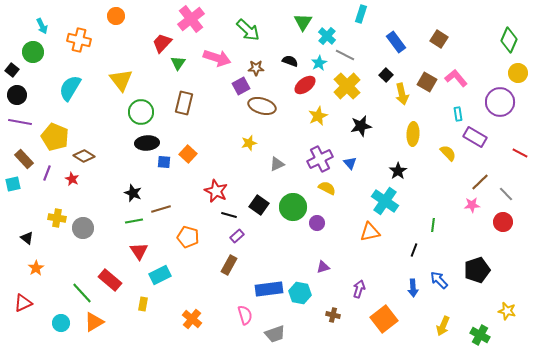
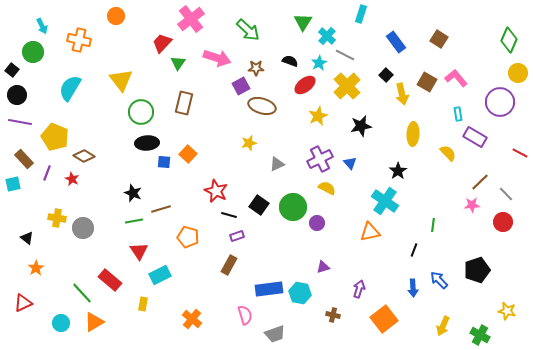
purple rectangle at (237, 236): rotated 24 degrees clockwise
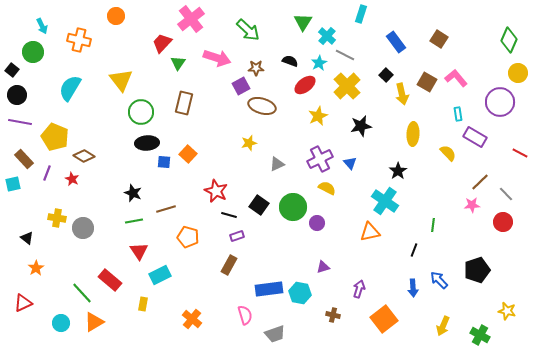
brown line at (161, 209): moved 5 px right
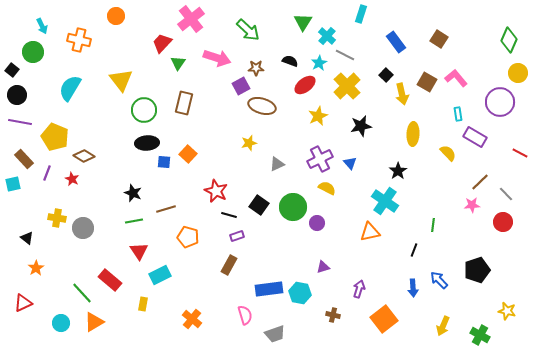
green circle at (141, 112): moved 3 px right, 2 px up
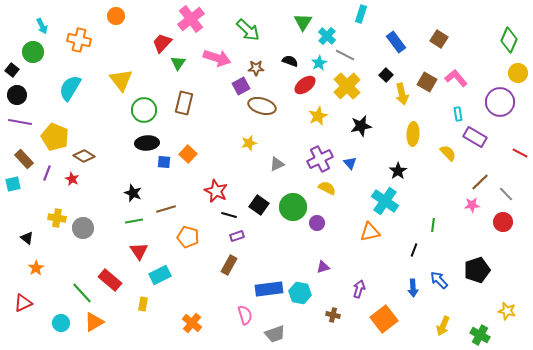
orange cross at (192, 319): moved 4 px down
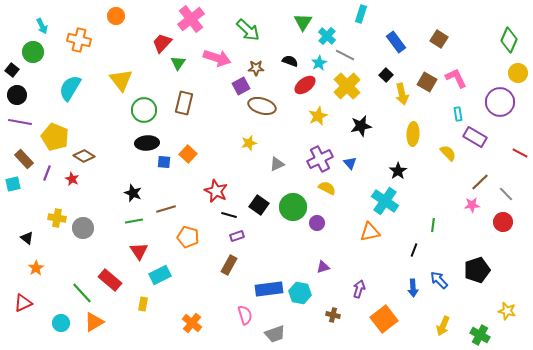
pink L-shape at (456, 78): rotated 15 degrees clockwise
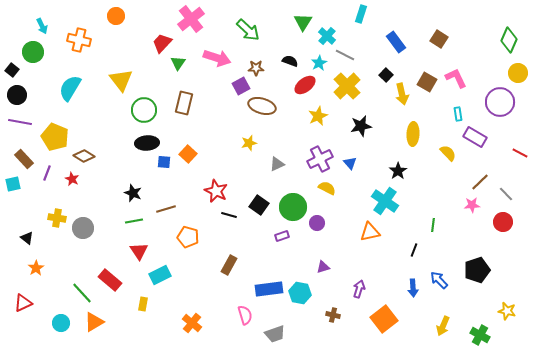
purple rectangle at (237, 236): moved 45 px right
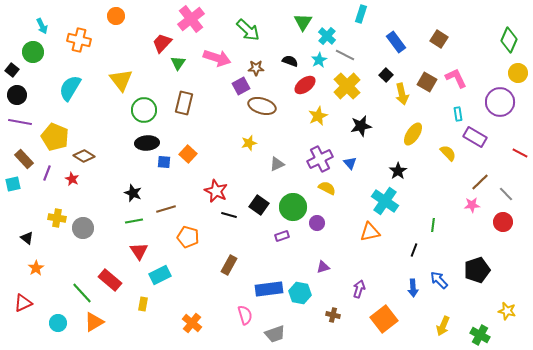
cyan star at (319, 63): moved 3 px up
yellow ellipse at (413, 134): rotated 30 degrees clockwise
cyan circle at (61, 323): moved 3 px left
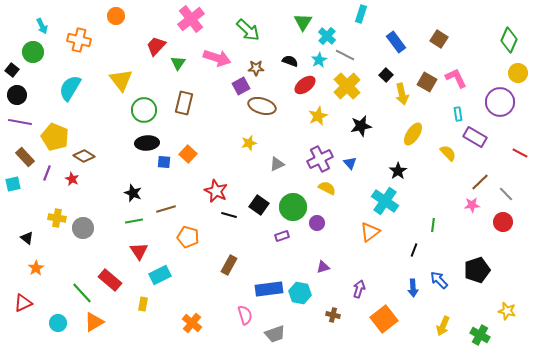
red trapezoid at (162, 43): moved 6 px left, 3 px down
brown rectangle at (24, 159): moved 1 px right, 2 px up
orange triangle at (370, 232): rotated 25 degrees counterclockwise
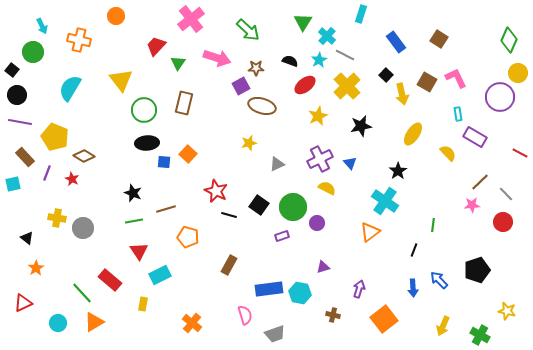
purple circle at (500, 102): moved 5 px up
